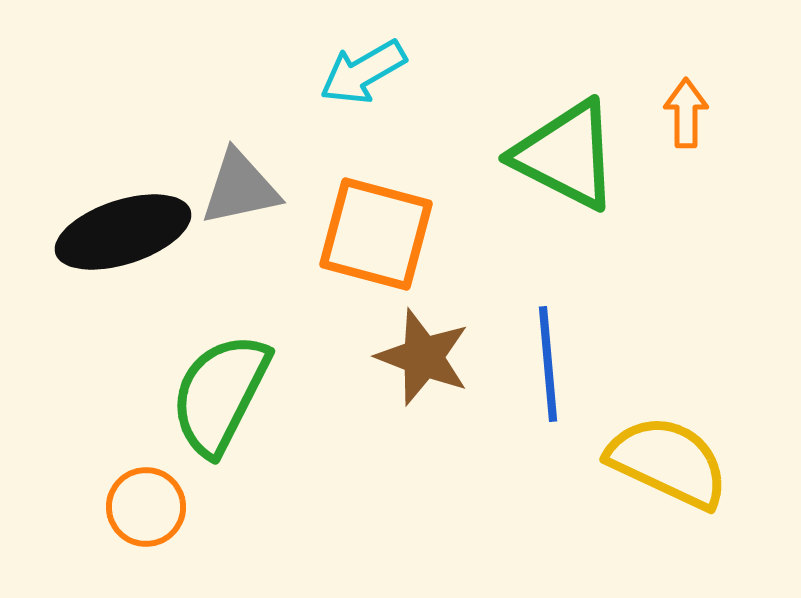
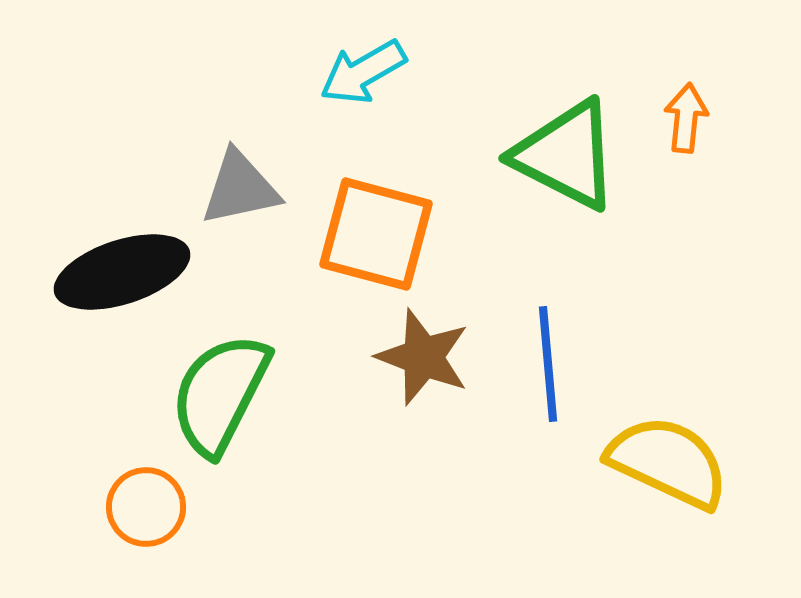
orange arrow: moved 5 px down; rotated 6 degrees clockwise
black ellipse: moved 1 px left, 40 px down
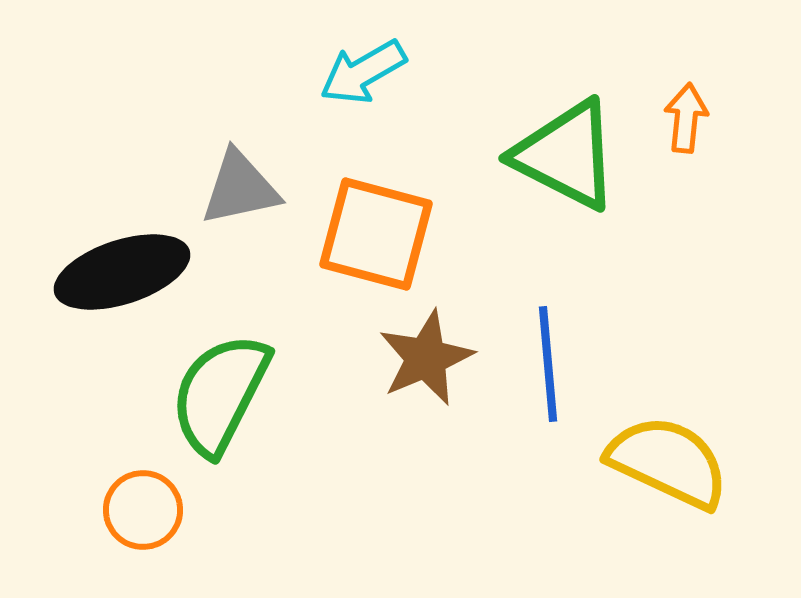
brown star: moved 3 px right, 1 px down; rotated 28 degrees clockwise
orange circle: moved 3 px left, 3 px down
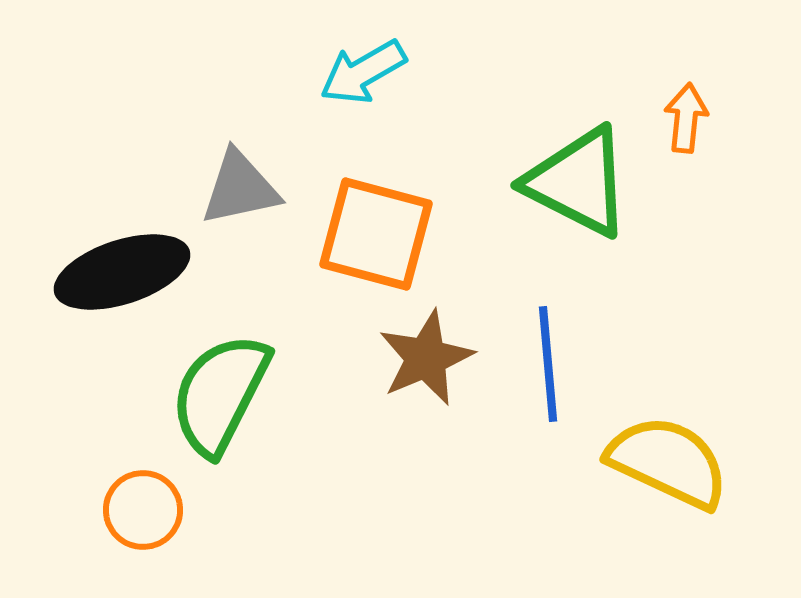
green triangle: moved 12 px right, 27 px down
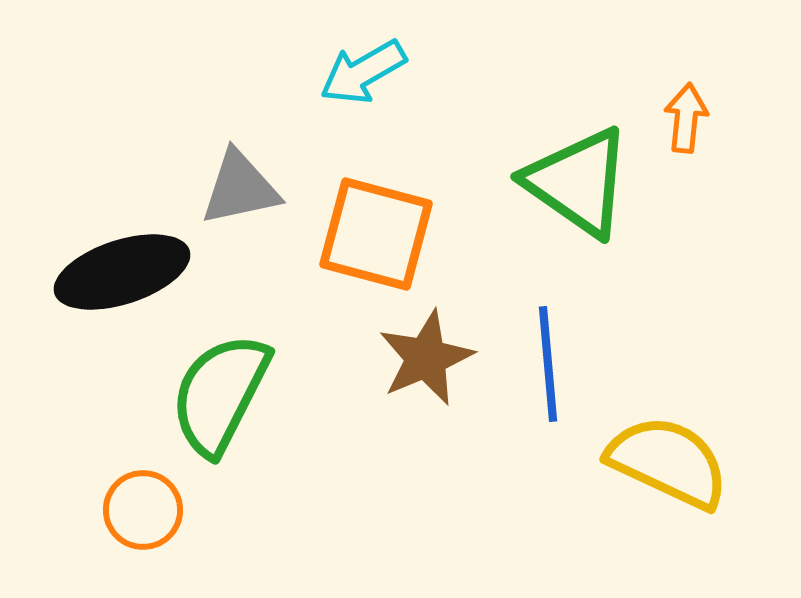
green triangle: rotated 8 degrees clockwise
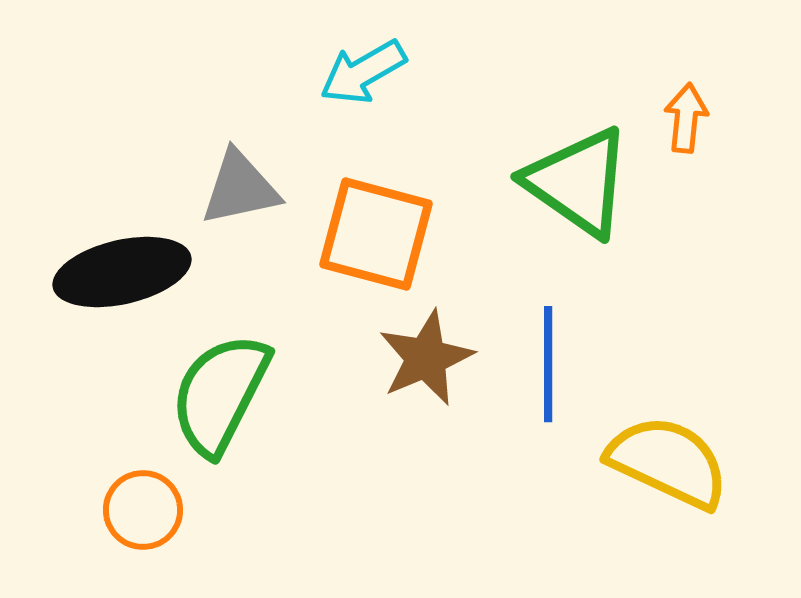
black ellipse: rotated 5 degrees clockwise
blue line: rotated 5 degrees clockwise
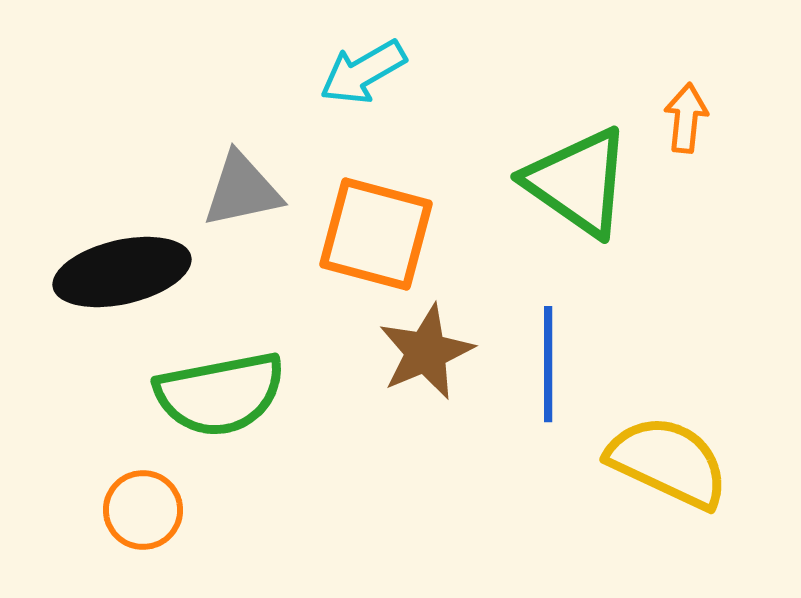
gray triangle: moved 2 px right, 2 px down
brown star: moved 6 px up
green semicircle: rotated 128 degrees counterclockwise
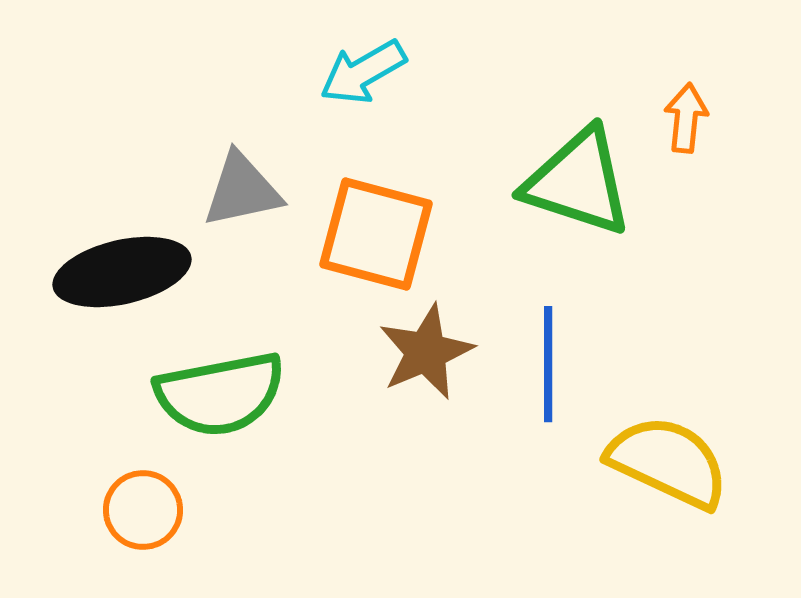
green triangle: rotated 17 degrees counterclockwise
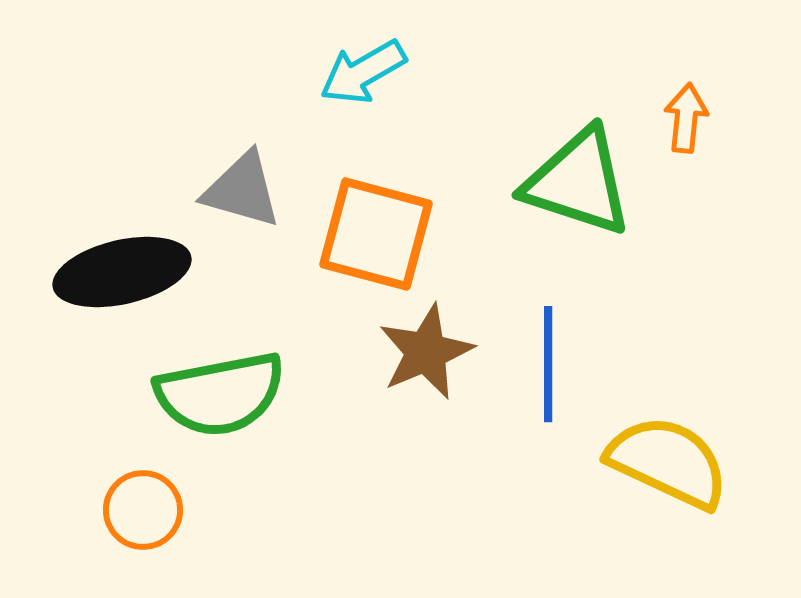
gray triangle: rotated 28 degrees clockwise
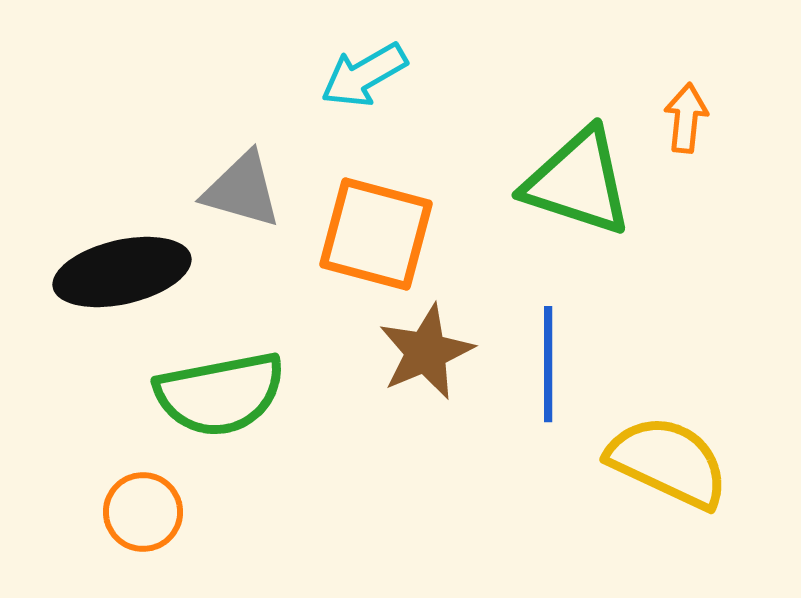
cyan arrow: moved 1 px right, 3 px down
orange circle: moved 2 px down
